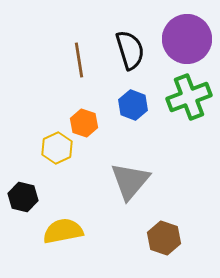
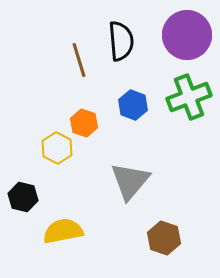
purple circle: moved 4 px up
black semicircle: moved 9 px left, 9 px up; rotated 12 degrees clockwise
brown line: rotated 8 degrees counterclockwise
yellow hexagon: rotated 8 degrees counterclockwise
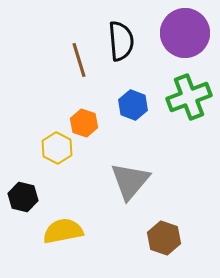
purple circle: moved 2 px left, 2 px up
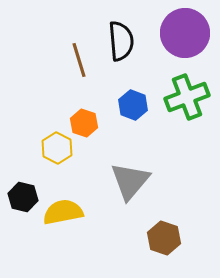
green cross: moved 2 px left
yellow semicircle: moved 19 px up
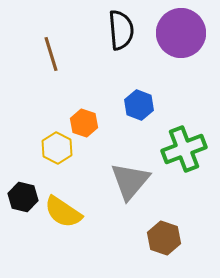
purple circle: moved 4 px left
black semicircle: moved 11 px up
brown line: moved 28 px left, 6 px up
green cross: moved 3 px left, 52 px down
blue hexagon: moved 6 px right
yellow semicircle: rotated 135 degrees counterclockwise
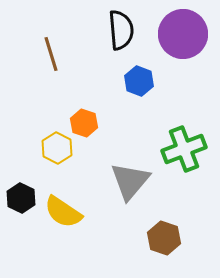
purple circle: moved 2 px right, 1 px down
blue hexagon: moved 24 px up
black hexagon: moved 2 px left, 1 px down; rotated 12 degrees clockwise
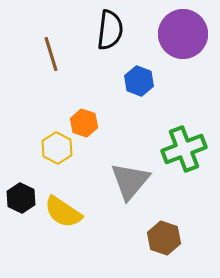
black semicircle: moved 11 px left; rotated 12 degrees clockwise
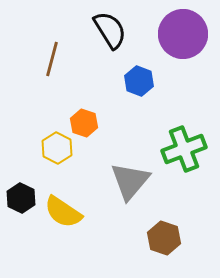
black semicircle: rotated 39 degrees counterclockwise
brown line: moved 1 px right, 5 px down; rotated 32 degrees clockwise
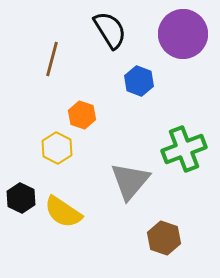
orange hexagon: moved 2 px left, 8 px up
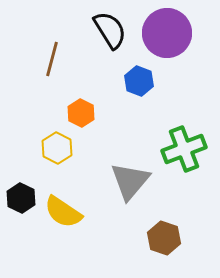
purple circle: moved 16 px left, 1 px up
orange hexagon: moved 1 px left, 2 px up; rotated 8 degrees clockwise
